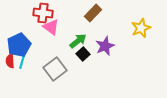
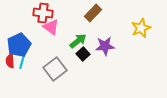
purple star: rotated 18 degrees clockwise
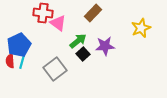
pink triangle: moved 7 px right, 4 px up
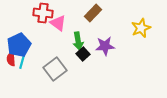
green arrow: rotated 120 degrees clockwise
red semicircle: moved 1 px right, 2 px up
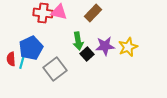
pink triangle: moved 1 px right, 11 px up; rotated 24 degrees counterclockwise
yellow star: moved 13 px left, 19 px down
blue pentagon: moved 12 px right, 3 px down
black square: moved 4 px right
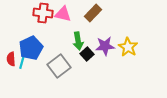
pink triangle: moved 4 px right, 2 px down
yellow star: rotated 18 degrees counterclockwise
gray square: moved 4 px right, 3 px up
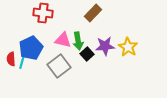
pink triangle: moved 26 px down
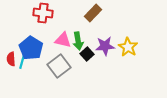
blue pentagon: rotated 15 degrees counterclockwise
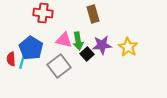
brown rectangle: moved 1 px down; rotated 60 degrees counterclockwise
pink triangle: moved 1 px right
purple star: moved 3 px left, 1 px up
